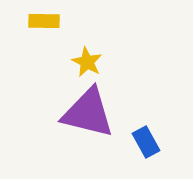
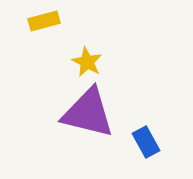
yellow rectangle: rotated 16 degrees counterclockwise
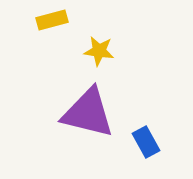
yellow rectangle: moved 8 px right, 1 px up
yellow star: moved 12 px right, 11 px up; rotated 20 degrees counterclockwise
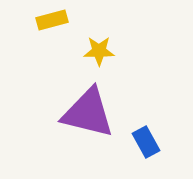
yellow star: rotated 8 degrees counterclockwise
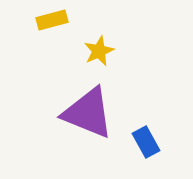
yellow star: rotated 24 degrees counterclockwise
purple triangle: rotated 8 degrees clockwise
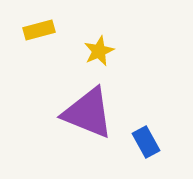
yellow rectangle: moved 13 px left, 10 px down
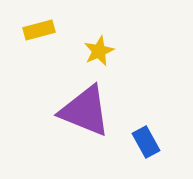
purple triangle: moved 3 px left, 2 px up
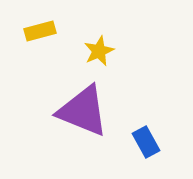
yellow rectangle: moved 1 px right, 1 px down
purple triangle: moved 2 px left
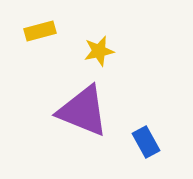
yellow star: rotated 12 degrees clockwise
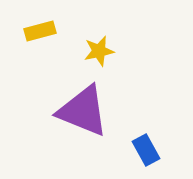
blue rectangle: moved 8 px down
